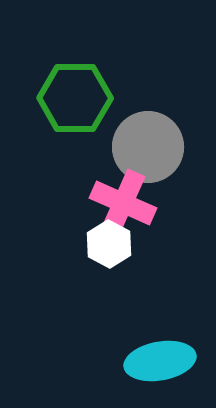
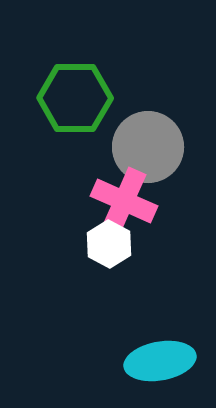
pink cross: moved 1 px right, 2 px up
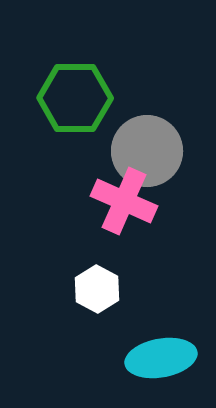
gray circle: moved 1 px left, 4 px down
white hexagon: moved 12 px left, 45 px down
cyan ellipse: moved 1 px right, 3 px up
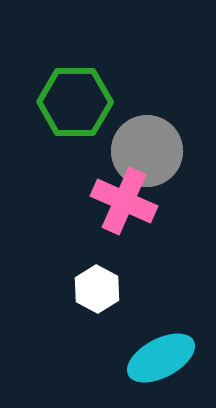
green hexagon: moved 4 px down
cyan ellipse: rotated 18 degrees counterclockwise
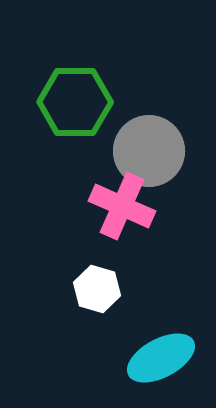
gray circle: moved 2 px right
pink cross: moved 2 px left, 5 px down
white hexagon: rotated 12 degrees counterclockwise
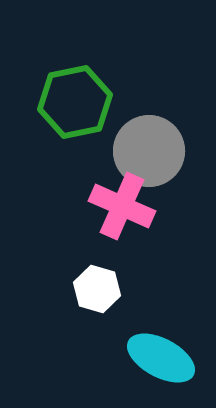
green hexagon: rotated 12 degrees counterclockwise
cyan ellipse: rotated 56 degrees clockwise
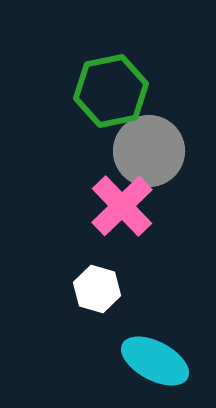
green hexagon: moved 36 px right, 11 px up
pink cross: rotated 22 degrees clockwise
cyan ellipse: moved 6 px left, 3 px down
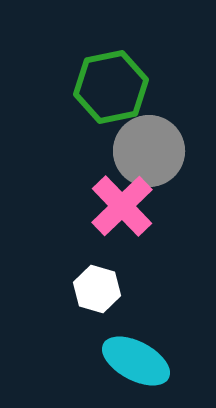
green hexagon: moved 4 px up
cyan ellipse: moved 19 px left
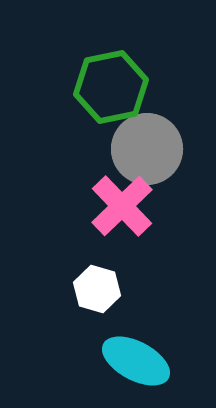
gray circle: moved 2 px left, 2 px up
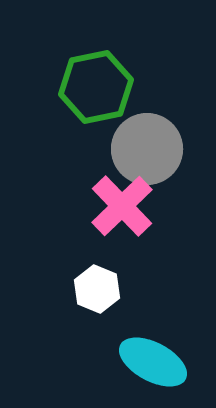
green hexagon: moved 15 px left
white hexagon: rotated 6 degrees clockwise
cyan ellipse: moved 17 px right, 1 px down
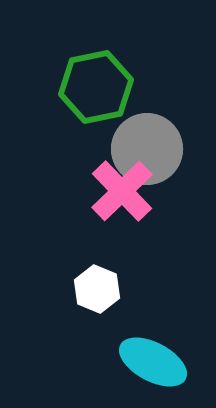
pink cross: moved 15 px up
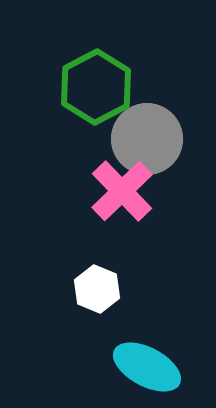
green hexagon: rotated 16 degrees counterclockwise
gray circle: moved 10 px up
cyan ellipse: moved 6 px left, 5 px down
